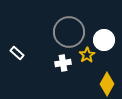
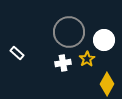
yellow star: moved 4 px down
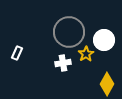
white rectangle: rotated 72 degrees clockwise
yellow star: moved 1 px left, 5 px up
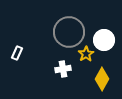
white cross: moved 6 px down
yellow diamond: moved 5 px left, 5 px up
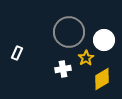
yellow star: moved 4 px down
yellow diamond: rotated 30 degrees clockwise
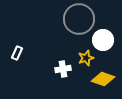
gray circle: moved 10 px right, 13 px up
white circle: moved 1 px left
yellow star: rotated 14 degrees clockwise
yellow diamond: moved 1 px right; rotated 50 degrees clockwise
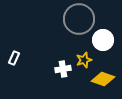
white rectangle: moved 3 px left, 5 px down
yellow star: moved 2 px left, 2 px down
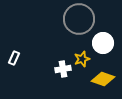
white circle: moved 3 px down
yellow star: moved 2 px left, 1 px up
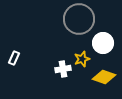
yellow diamond: moved 1 px right, 2 px up
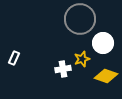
gray circle: moved 1 px right
yellow diamond: moved 2 px right, 1 px up
